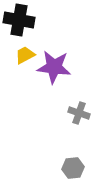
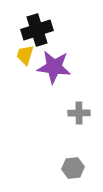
black cross: moved 18 px right, 10 px down; rotated 28 degrees counterclockwise
yellow trapezoid: rotated 45 degrees counterclockwise
gray cross: rotated 20 degrees counterclockwise
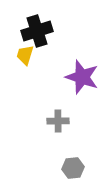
black cross: moved 1 px down
purple star: moved 28 px right, 10 px down; rotated 12 degrees clockwise
gray cross: moved 21 px left, 8 px down
